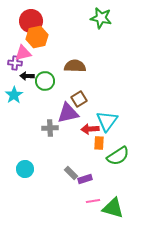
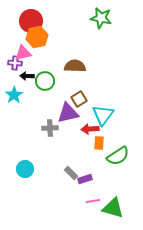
cyan triangle: moved 4 px left, 6 px up
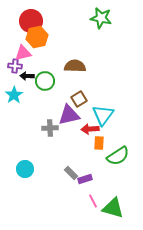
purple cross: moved 3 px down
purple triangle: moved 1 px right, 2 px down
pink line: rotated 72 degrees clockwise
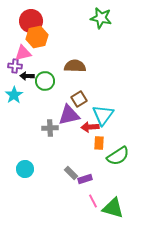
red arrow: moved 2 px up
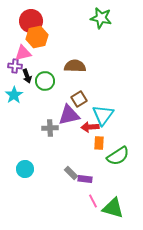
black arrow: rotated 112 degrees counterclockwise
purple rectangle: rotated 24 degrees clockwise
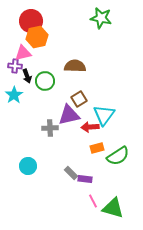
cyan triangle: moved 1 px right
orange rectangle: moved 2 px left, 5 px down; rotated 72 degrees clockwise
cyan circle: moved 3 px right, 3 px up
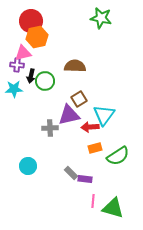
purple cross: moved 2 px right, 1 px up
black arrow: moved 4 px right; rotated 32 degrees clockwise
cyan star: moved 6 px up; rotated 30 degrees clockwise
orange rectangle: moved 2 px left
pink line: rotated 32 degrees clockwise
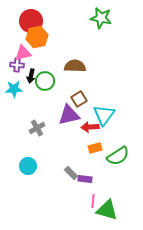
gray cross: moved 13 px left; rotated 28 degrees counterclockwise
green triangle: moved 6 px left, 2 px down
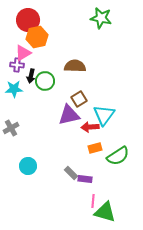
red circle: moved 3 px left, 1 px up
pink triangle: rotated 18 degrees counterclockwise
gray cross: moved 26 px left
green triangle: moved 2 px left, 2 px down
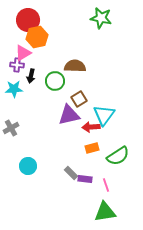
green circle: moved 10 px right
red arrow: moved 1 px right
orange rectangle: moved 3 px left
pink line: moved 13 px right, 16 px up; rotated 24 degrees counterclockwise
green triangle: rotated 25 degrees counterclockwise
